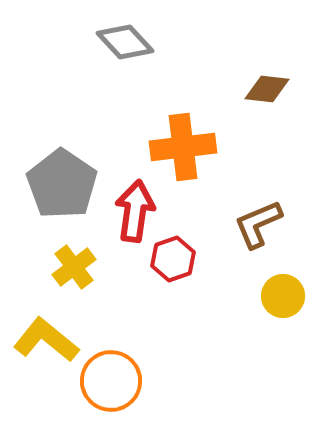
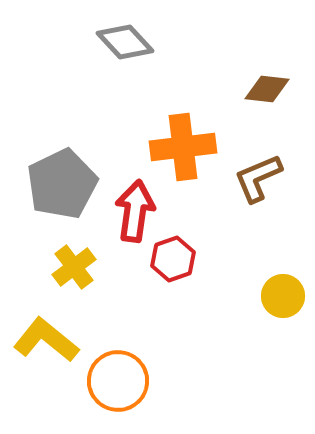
gray pentagon: rotated 12 degrees clockwise
brown L-shape: moved 46 px up
orange circle: moved 7 px right
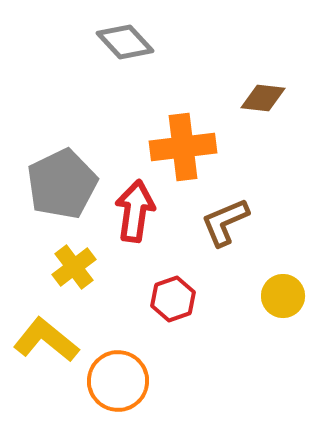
brown diamond: moved 4 px left, 9 px down
brown L-shape: moved 33 px left, 44 px down
red hexagon: moved 40 px down
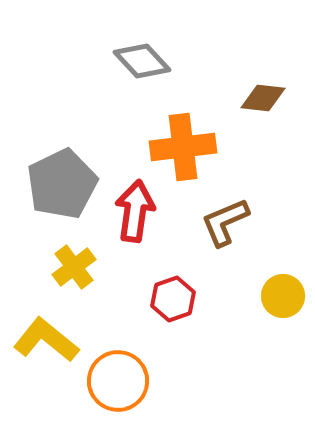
gray diamond: moved 17 px right, 19 px down
